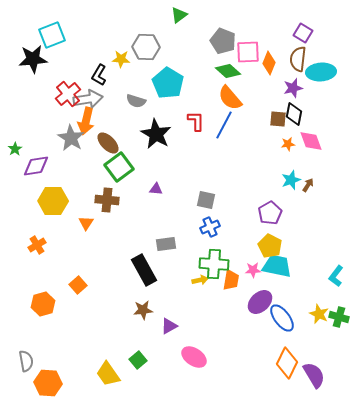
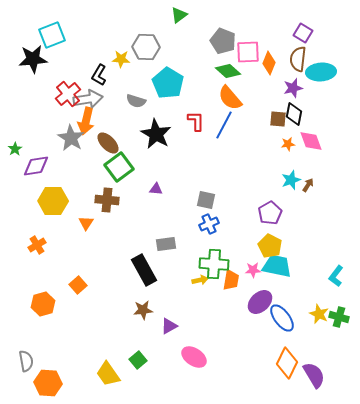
blue cross at (210, 227): moved 1 px left, 3 px up
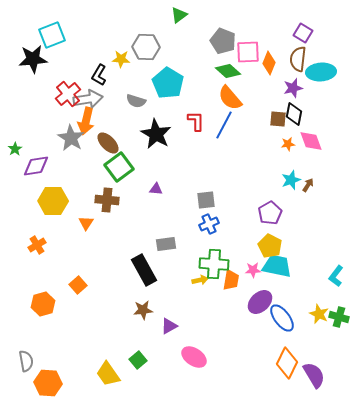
gray square at (206, 200): rotated 18 degrees counterclockwise
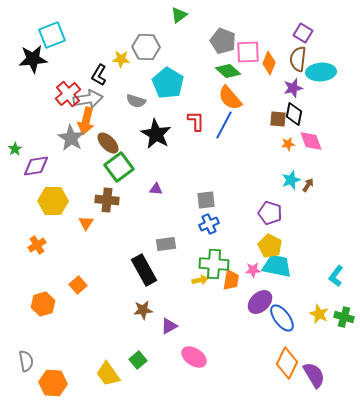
purple pentagon at (270, 213): rotated 25 degrees counterclockwise
green cross at (339, 317): moved 5 px right
orange hexagon at (48, 383): moved 5 px right
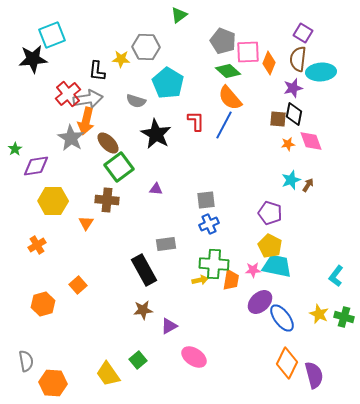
black L-shape at (99, 75): moved 2 px left, 4 px up; rotated 25 degrees counterclockwise
purple semicircle at (314, 375): rotated 16 degrees clockwise
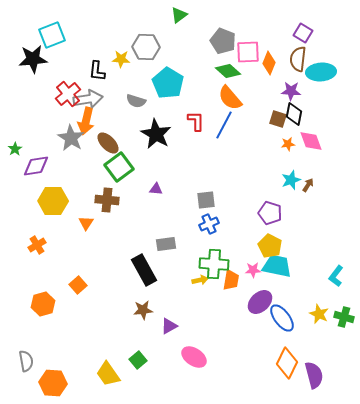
purple star at (293, 88): moved 2 px left, 3 px down; rotated 18 degrees clockwise
brown square at (278, 119): rotated 12 degrees clockwise
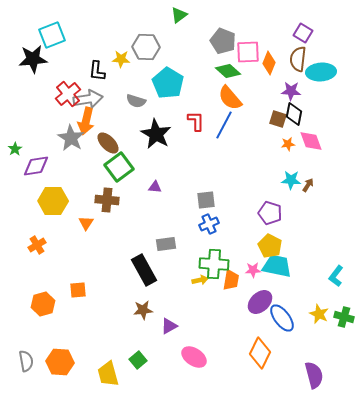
cyan star at (291, 180): rotated 24 degrees clockwise
purple triangle at (156, 189): moved 1 px left, 2 px up
orange square at (78, 285): moved 5 px down; rotated 36 degrees clockwise
orange diamond at (287, 363): moved 27 px left, 10 px up
yellow trapezoid at (108, 374): rotated 20 degrees clockwise
orange hexagon at (53, 383): moved 7 px right, 21 px up
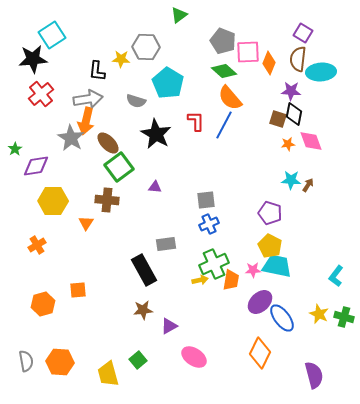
cyan square at (52, 35): rotated 12 degrees counterclockwise
green diamond at (228, 71): moved 4 px left
red cross at (68, 94): moved 27 px left
green cross at (214, 264): rotated 28 degrees counterclockwise
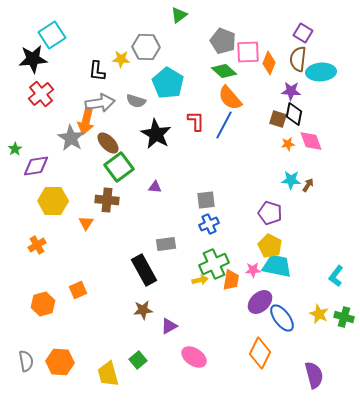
gray arrow at (88, 99): moved 12 px right, 4 px down
orange square at (78, 290): rotated 18 degrees counterclockwise
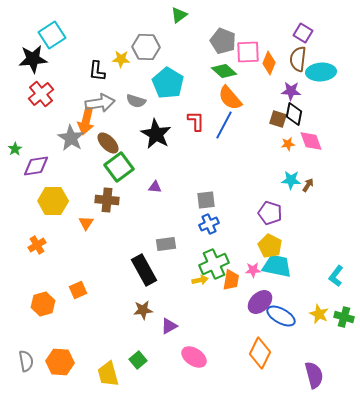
blue ellipse at (282, 318): moved 1 px left, 2 px up; rotated 24 degrees counterclockwise
